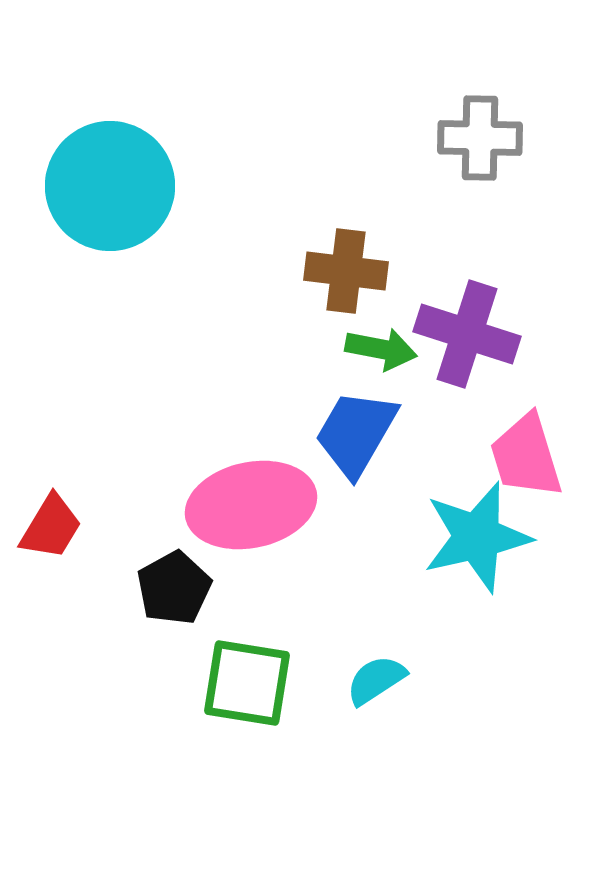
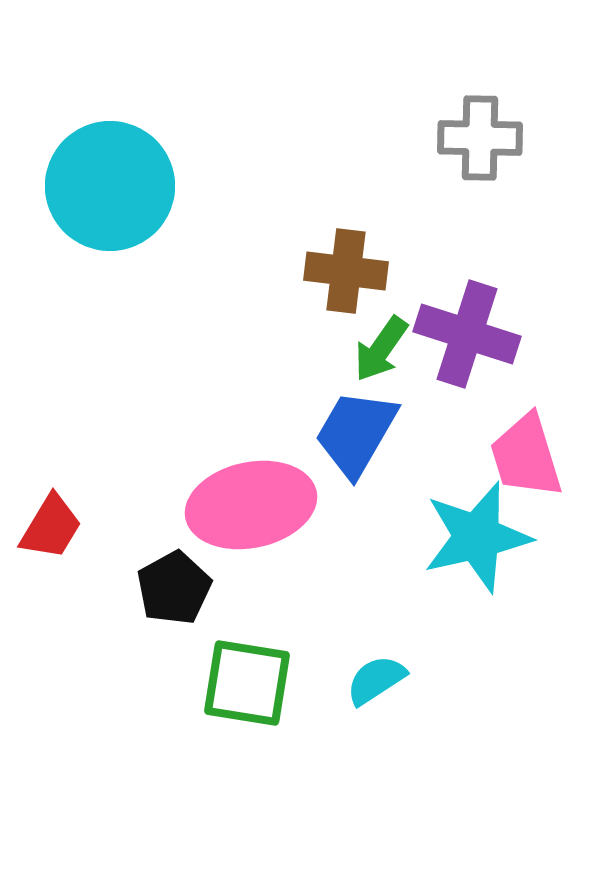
green arrow: rotated 114 degrees clockwise
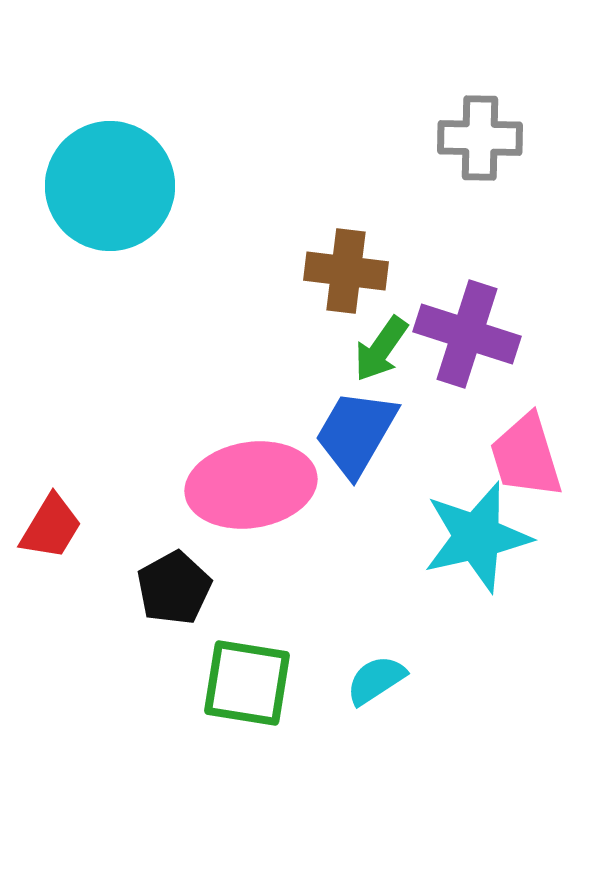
pink ellipse: moved 20 px up; rotated 3 degrees clockwise
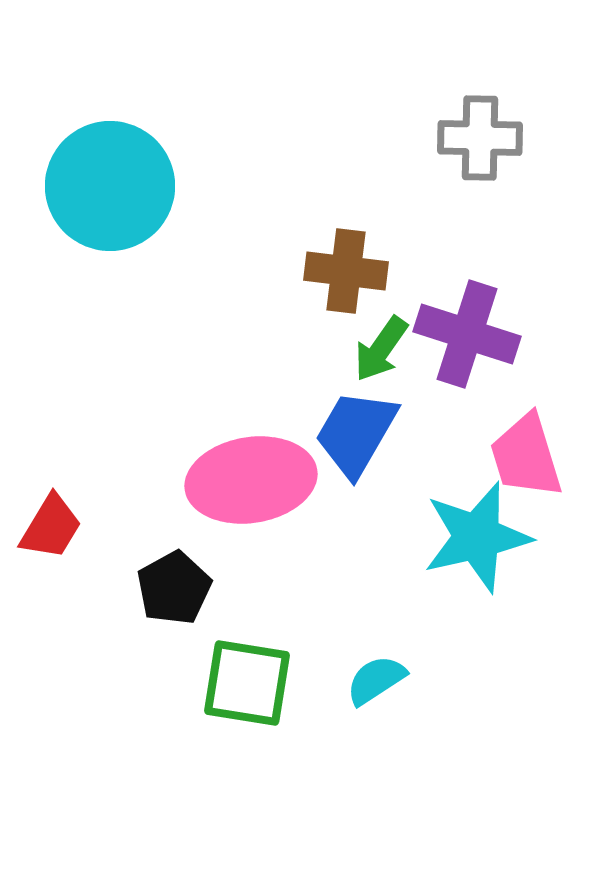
pink ellipse: moved 5 px up
